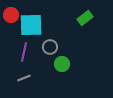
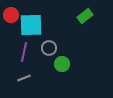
green rectangle: moved 2 px up
gray circle: moved 1 px left, 1 px down
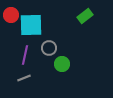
purple line: moved 1 px right, 3 px down
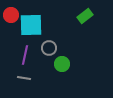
gray line: rotated 32 degrees clockwise
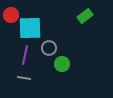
cyan square: moved 1 px left, 3 px down
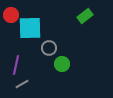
purple line: moved 9 px left, 10 px down
gray line: moved 2 px left, 6 px down; rotated 40 degrees counterclockwise
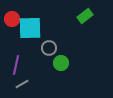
red circle: moved 1 px right, 4 px down
green circle: moved 1 px left, 1 px up
